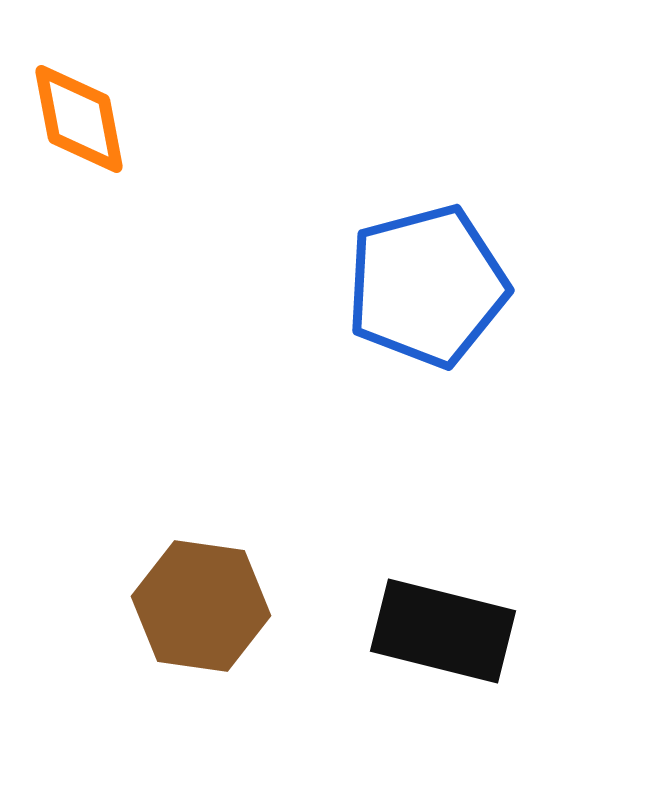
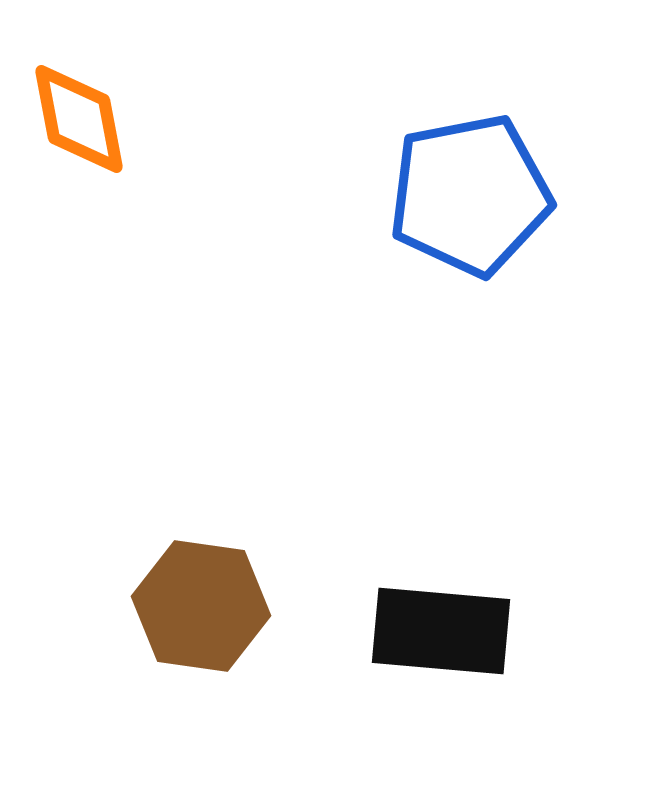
blue pentagon: moved 43 px right, 91 px up; rotated 4 degrees clockwise
black rectangle: moved 2 px left; rotated 9 degrees counterclockwise
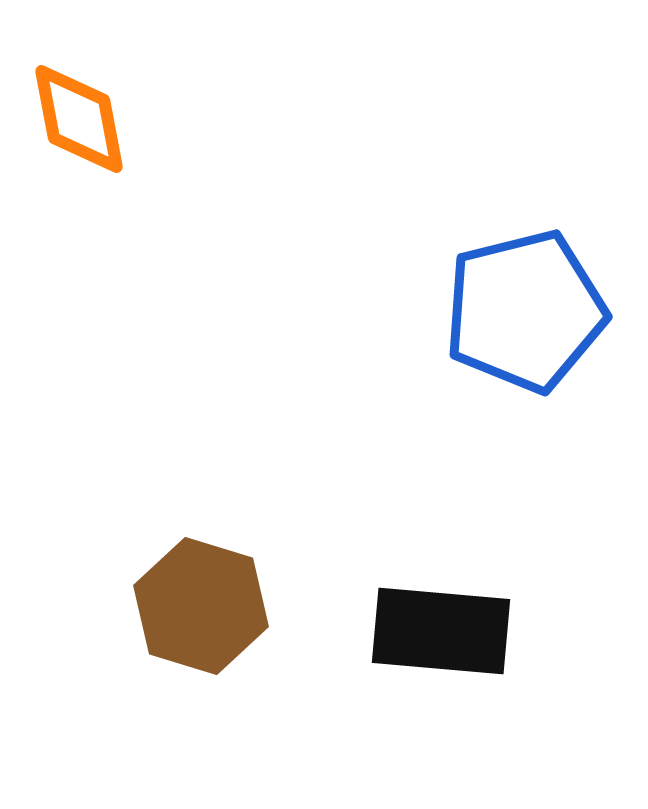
blue pentagon: moved 55 px right, 116 px down; rotated 3 degrees counterclockwise
brown hexagon: rotated 9 degrees clockwise
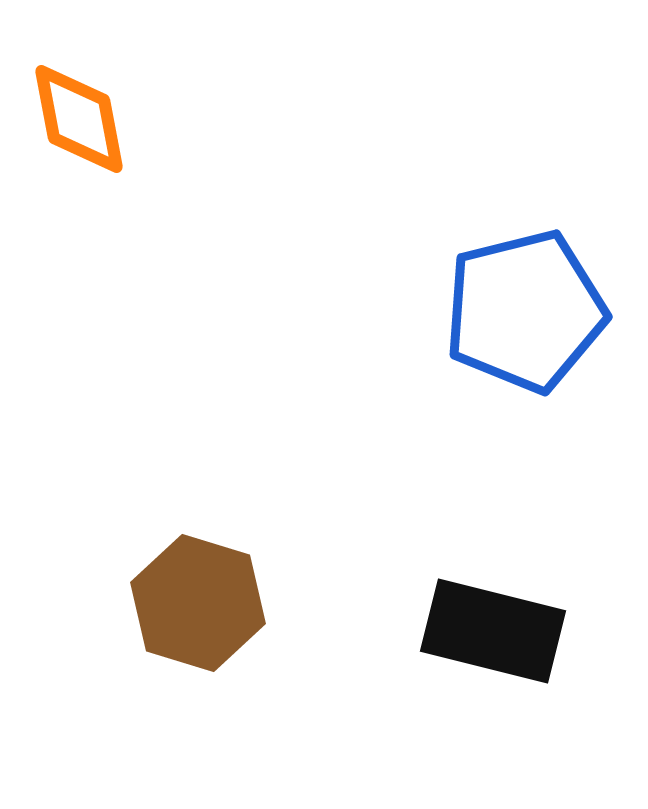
brown hexagon: moved 3 px left, 3 px up
black rectangle: moved 52 px right; rotated 9 degrees clockwise
